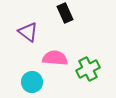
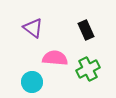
black rectangle: moved 21 px right, 17 px down
purple triangle: moved 5 px right, 4 px up
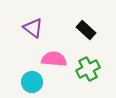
black rectangle: rotated 24 degrees counterclockwise
pink semicircle: moved 1 px left, 1 px down
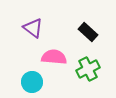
black rectangle: moved 2 px right, 2 px down
pink semicircle: moved 2 px up
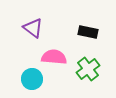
black rectangle: rotated 30 degrees counterclockwise
green cross: rotated 10 degrees counterclockwise
cyan circle: moved 3 px up
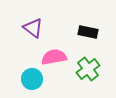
pink semicircle: rotated 15 degrees counterclockwise
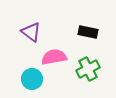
purple triangle: moved 2 px left, 4 px down
green cross: rotated 10 degrees clockwise
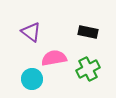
pink semicircle: moved 1 px down
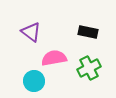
green cross: moved 1 px right, 1 px up
cyan circle: moved 2 px right, 2 px down
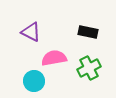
purple triangle: rotated 10 degrees counterclockwise
